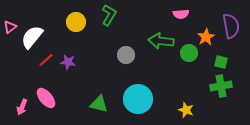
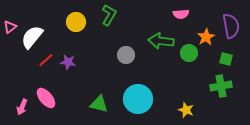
green square: moved 5 px right, 3 px up
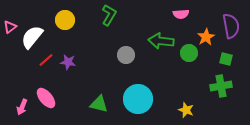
yellow circle: moved 11 px left, 2 px up
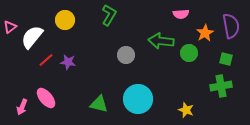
orange star: moved 1 px left, 4 px up
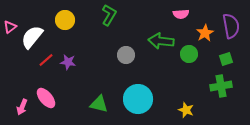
green circle: moved 1 px down
green square: rotated 32 degrees counterclockwise
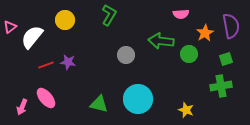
red line: moved 5 px down; rotated 21 degrees clockwise
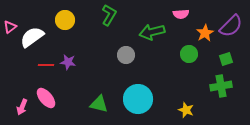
purple semicircle: rotated 55 degrees clockwise
white semicircle: rotated 15 degrees clockwise
green arrow: moved 9 px left, 9 px up; rotated 20 degrees counterclockwise
red line: rotated 21 degrees clockwise
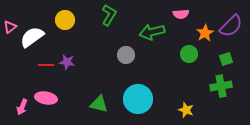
purple star: moved 1 px left
pink ellipse: rotated 40 degrees counterclockwise
